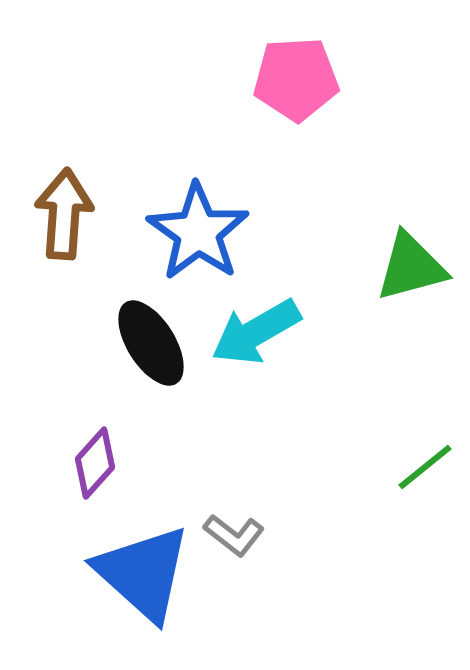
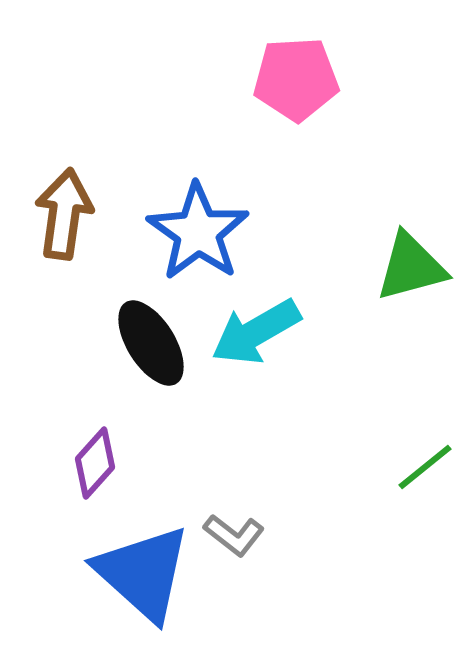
brown arrow: rotated 4 degrees clockwise
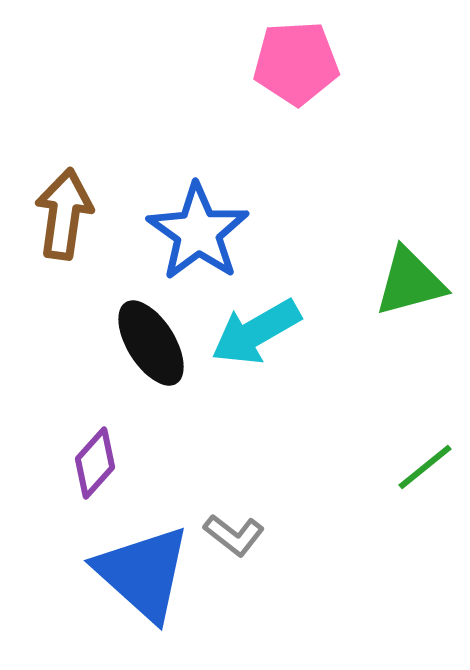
pink pentagon: moved 16 px up
green triangle: moved 1 px left, 15 px down
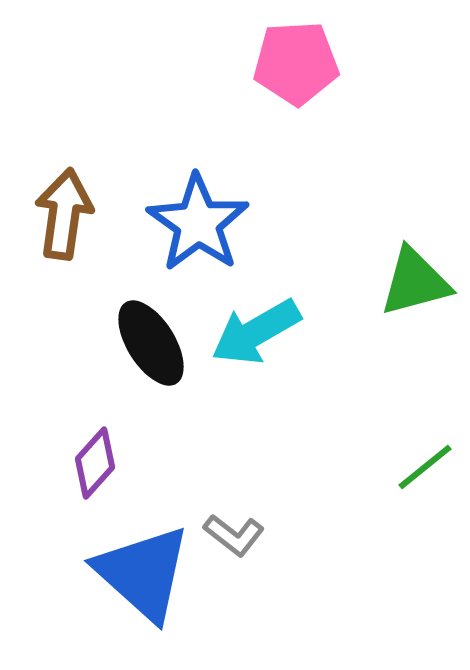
blue star: moved 9 px up
green triangle: moved 5 px right
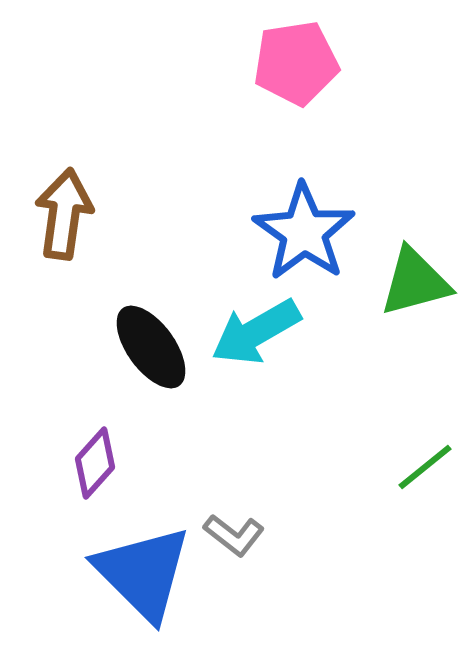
pink pentagon: rotated 6 degrees counterclockwise
blue star: moved 106 px right, 9 px down
black ellipse: moved 4 px down; rotated 4 degrees counterclockwise
blue triangle: rotated 3 degrees clockwise
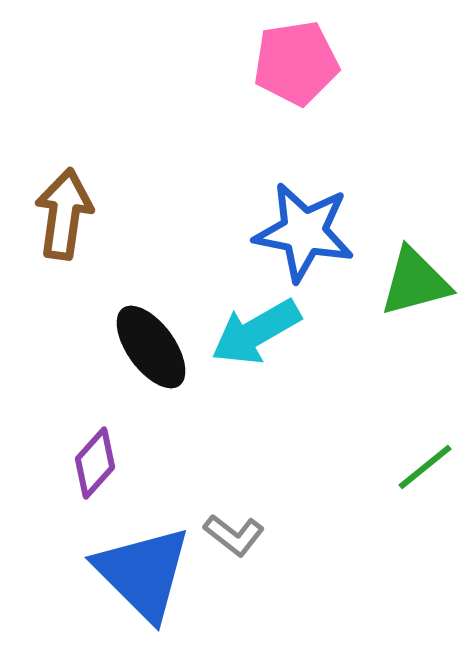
blue star: rotated 24 degrees counterclockwise
